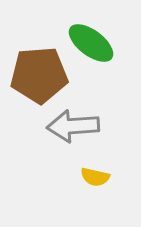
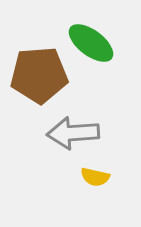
gray arrow: moved 7 px down
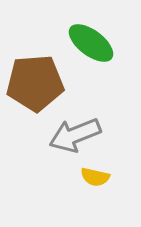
brown pentagon: moved 4 px left, 8 px down
gray arrow: moved 2 px right, 2 px down; rotated 18 degrees counterclockwise
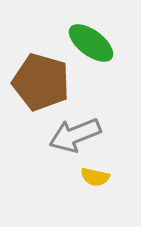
brown pentagon: moved 6 px right, 1 px up; rotated 20 degrees clockwise
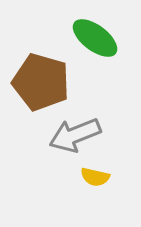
green ellipse: moved 4 px right, 5 px up
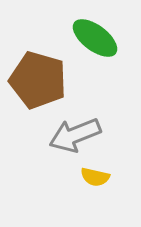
brown pentagon: moved 3 px left, 2 px up
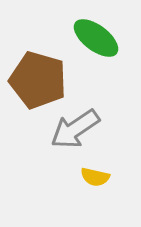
green ellipse: moved 1 px right
gray arrow: moved 6 px up; rotated 12 degrees counterclockwise
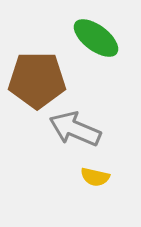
brown pentagon: moved 1 px left; rotated 16 degrees counterclockwise
gray arrow: rotated 57 degrees clockwise
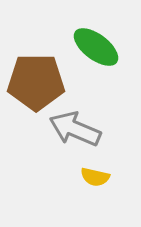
green ellipse: moved 9 px down
brown pentagon: moved 1 px left, 2 px down
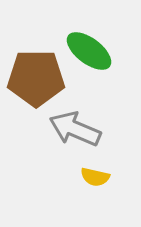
green ellipse: moved 7 px left, 4 px down
brown pentagon: moved 4 px up
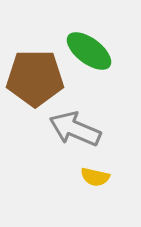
brown pentagon: moved 1 px left
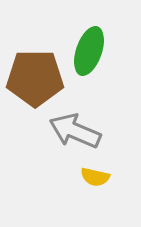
green ellipse: rotated 72 degrees clockwise
gray arrow: moved 2 px down
